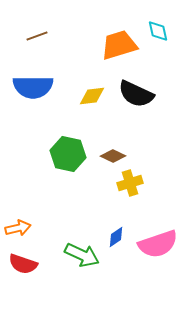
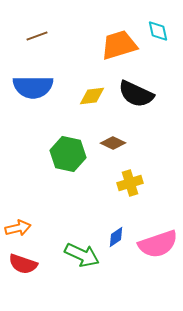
brown diamond: moved 13 px up
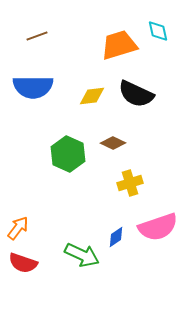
green hexagon: rotated 12 degrees clockwise
orange arrow: rotated 40 degrees counterclockwise
pink semicircle: moved 17 px up
red semicircle: moved 1 px up
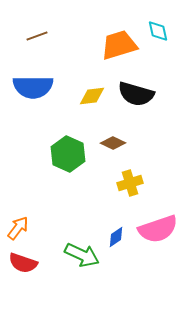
black semicircle: rotated 9 degrees counterclockwise
pink semicircle: moved 2 px down
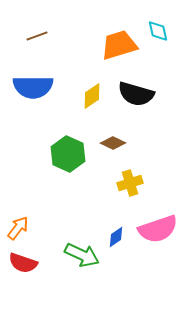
yellow diamond: rotated 28 degrees counterclockwise
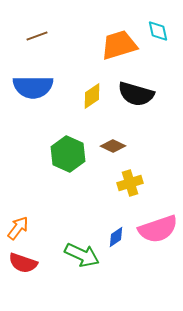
brown diamond: moved 3 px down
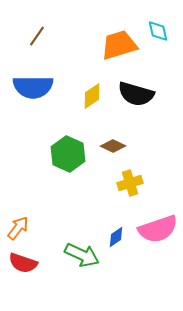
brown line: rotated 35 degrees counterclockwise
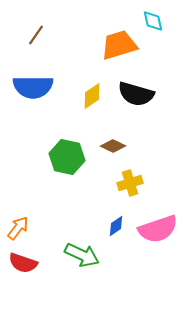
cyan diamond: moved 5 px left, 10 px up
brown line: moved 1 px left, 1 px up
green hexagon: moved 1 px left, 3 px down; rotated 12 degrees counterclockwise
blue diamond: moved 11 px up
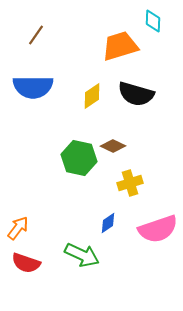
cyan diamond: rotated 15 degrees clockwise
orange trapezoid: moved 1 px right, 1 px down
green hexagon: moved 12 px right, 1 px down
blue diamond: moved 8 px left, 3 px up
red semicircle: moved 3 px right
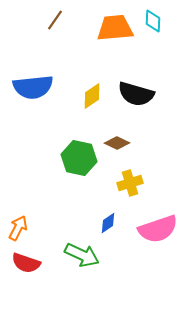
brown line: moved 19 px right, 15 px up
orange trapezoid: moved 5 px left, 18 px up; rotated 12 degrees clockwise
blue semicircle: rotated 6 degrees counterclockwise
brown diamond: moved 4 px right, 3 px up
orange arrow: rotated 10 degrees counterclockwise
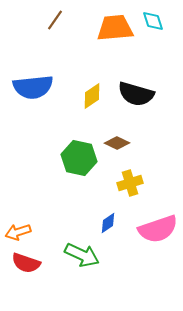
cyan diamond: rotated 20 degrees counterclockwise
orange arrow: moved 4 px down; rotated 135 degrees counterclockwise
